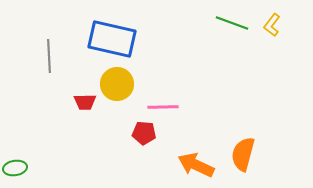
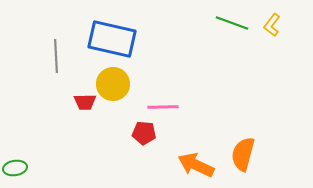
gray line: moved 7 px right
yellow circle: moved 4 px left
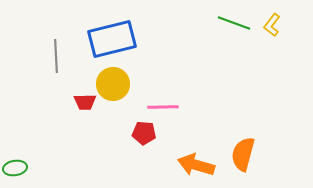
green line: moved 2 px right
blue rectangle: rotated 27 degrees counterclockwise
orange arrow: rotated 9 degrees counterclockwise
